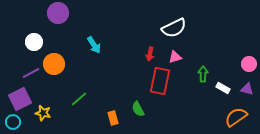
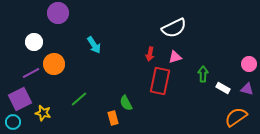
green semicircle: moved 12 px left, 6 px up
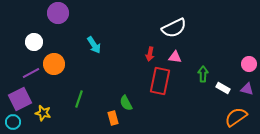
pink triangle: rotated 24 degrees clockwise
green line: rotated 30 degrees counterclockwise
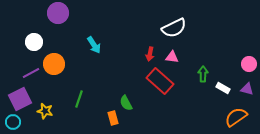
pink triangle: moved 3 px left
red rectangle: rotated 60 degrees counterclockwise
yellow star: moved 2 px right, 2 px up
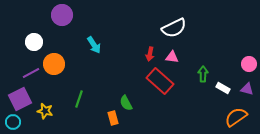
purple circle: moved 4 px right, 2 px down
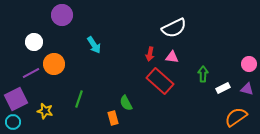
white rectangle: rotated 56 degrees counterclockwise
purple square: moved 4 px left
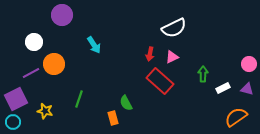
pink triangle: rotated 32 degrees counterclockwise
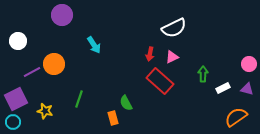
white circle: moved 16 px left, 1 px up
purple line: moved 1 px right, 1 px up
